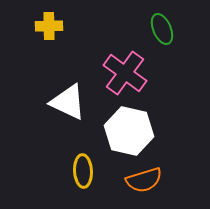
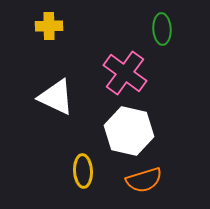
green ellipse: rotated 20 degrees clockwise
white triangle: moved 12 px left, 5 px up
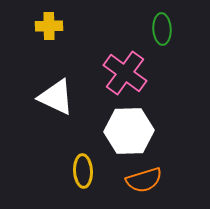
white hexagon: rotated 15 degrees counterclockwise
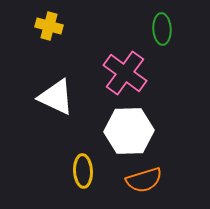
yellow cross: rotated 16 degrees clockwise
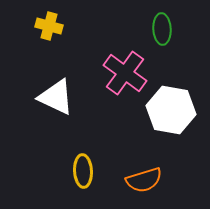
white hexagon: moved 42 px right, 21 px up; rotated 12 degrees clockwise
